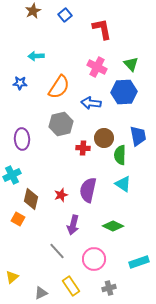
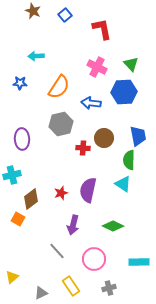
brown star: rotated 21 degrees counterclockwise
green semicircle: moved 9 px right, 5 px down
cyan cross: rotated 12 degrees clockwise
red star: moved 2 px up
brown diamond: rotated 40 degrees clockwise
cyan rectangle: rotated 18 degrees clockwise
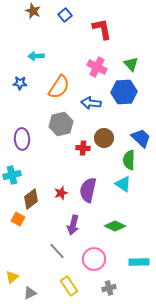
blue trapezoid: moved 3 px right, 2 px down; rotated 35 degrees counterclockwise
green diamond: moved 2 px right
yellow rectangle: moved 2 px left
gray triangle: moved 11 px left
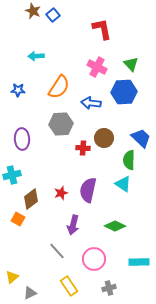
blue square: moved 12 px left
blue star: moved 2 px left, 7 px down
gray hexagon: rotated 10 degrees clockwise
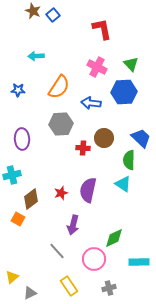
green diamond: moved 1 px left, 12 px down; rotated 50 degrees counterclockwise
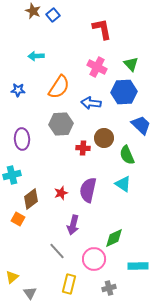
blue trapezoid: moved 13 px up
green semicircle: moved 2 px left, 5 px up; rotated 24 degrees counterclockwise
cyan rectangle: moved 1 px left, 4 px down
yellow rectangle: moved 2 px up; rotated 48 degrees clockwise
gray triangle: rotated 40 degrees counterclockwise
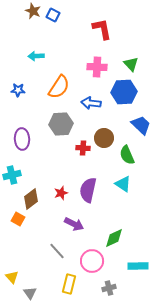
blue square: rotated 24 degrees counterclockwise
pink cross: rotated 24 degrees counterclockwise
purple arrow: moved 1 px right, 1 px up; rotated 78 degrees counterclockwise
pink circle: moved 2 px left, 2 px down
yellow triangle: rotated 32 degrees counterclockwise
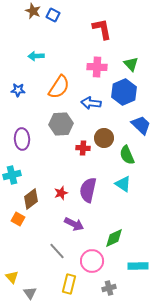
blue hexagon: rotated 20 degrees counterclockwise
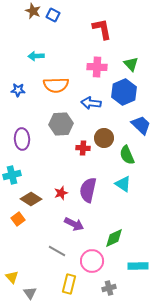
orange semicircle: moved 3 px left, 2 px up; rotated 55 degrees clockwise
brown diamond: rotated 70 degrees clockwise
orange square: rotated 24 degrees clockwise
gray line: rotated 18 degrees counterclockwise
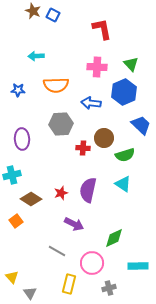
green semicircle: moved 2 px left; rotated 84 degrees counterclockwise
orange square: moved 2 px left, 2 px down
pink circle: moved 2 px down
